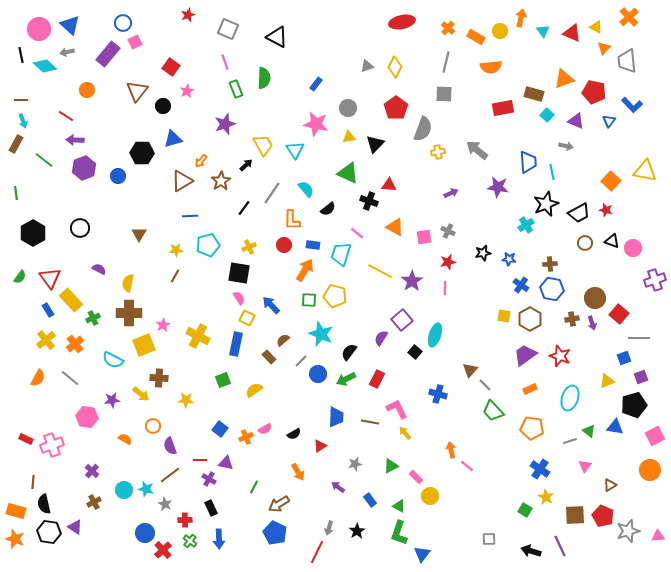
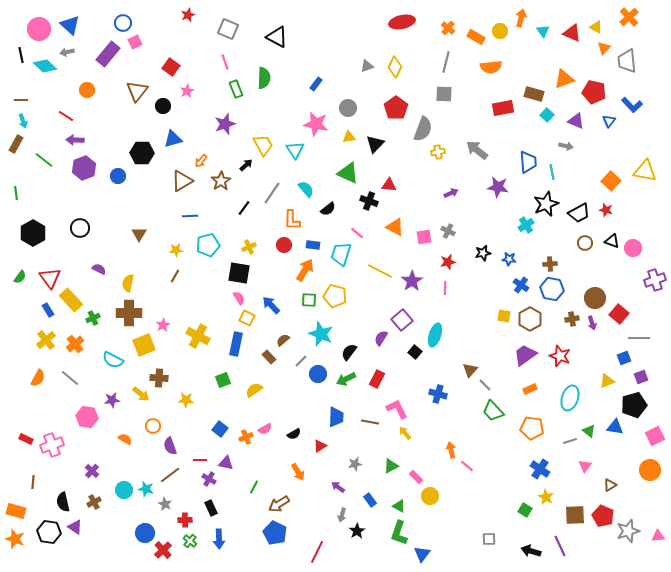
black semicircle at (44, 504): moved 19 px right, 2 px up
gray arrow at (329, 528): moved 13 px right, 13 px up
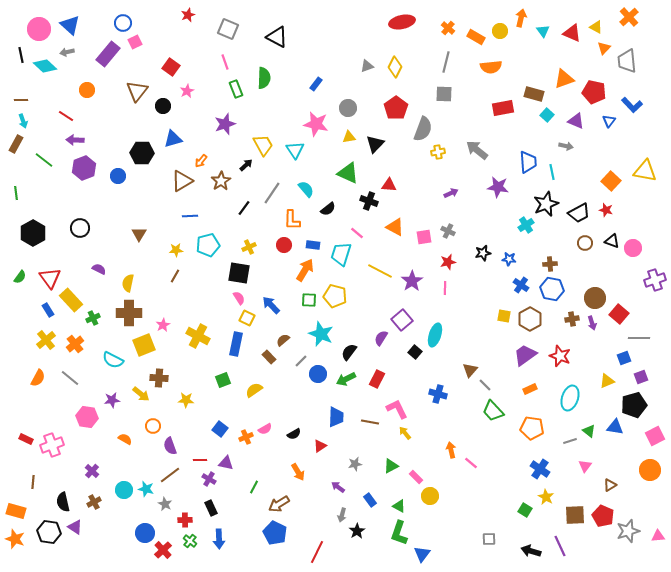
pink line at (467, 466): moved 4 px right, 3 px up
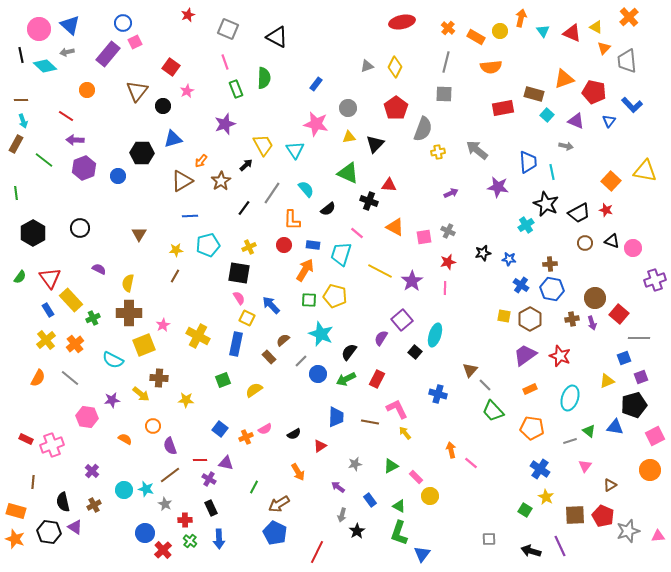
black star at (546, 204): rotated 25 degrees counterclockwise
brown cross at (94, 502): moved 3 px down
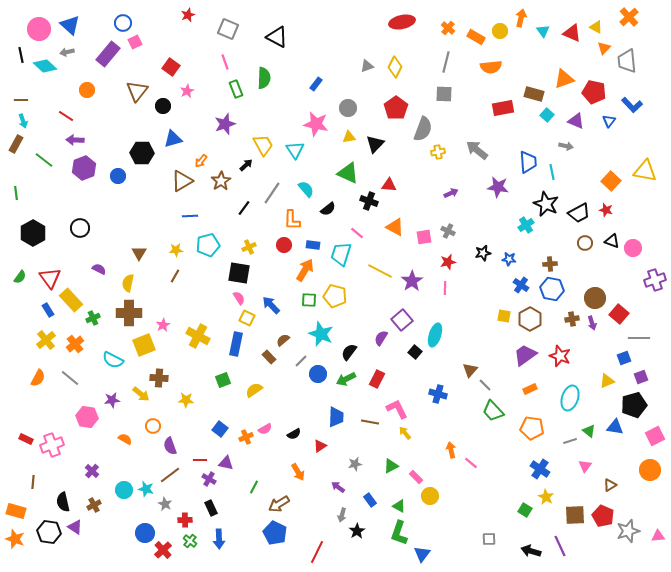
brown triangle at (139, 234): moved 19 px down
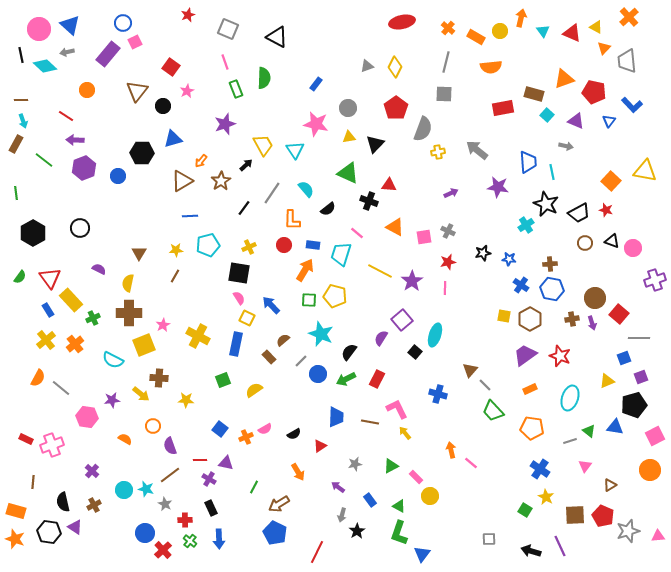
gray line at (70, 378): moved 9 px left, 10 px down
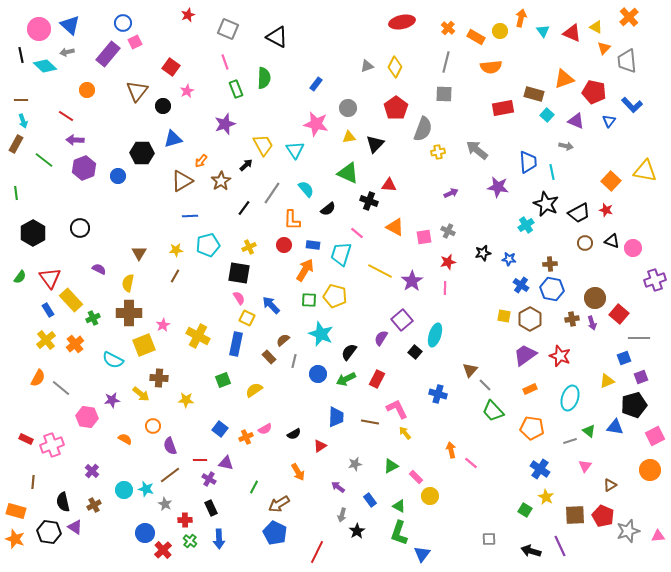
gray line at (301, 361): moved 7 px left; rotated 32 degrees counterclockwise
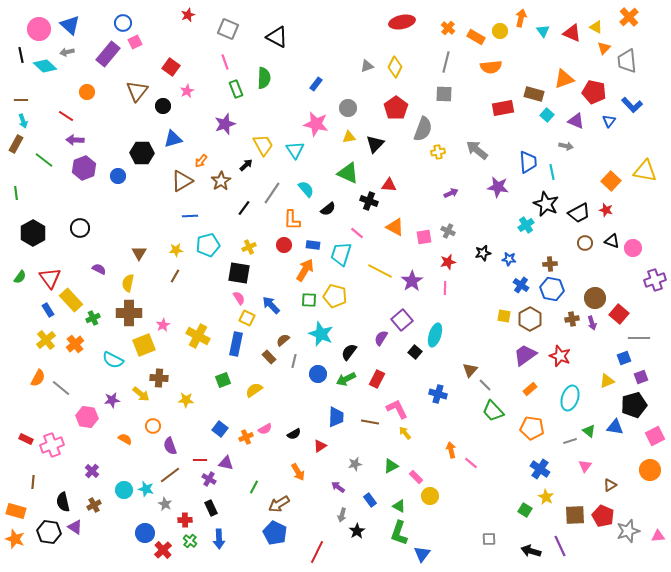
orange circle at (87, 90): moved 2 px down
orange rectangle at (530, 389): rotated 16 degrees counterclockwise
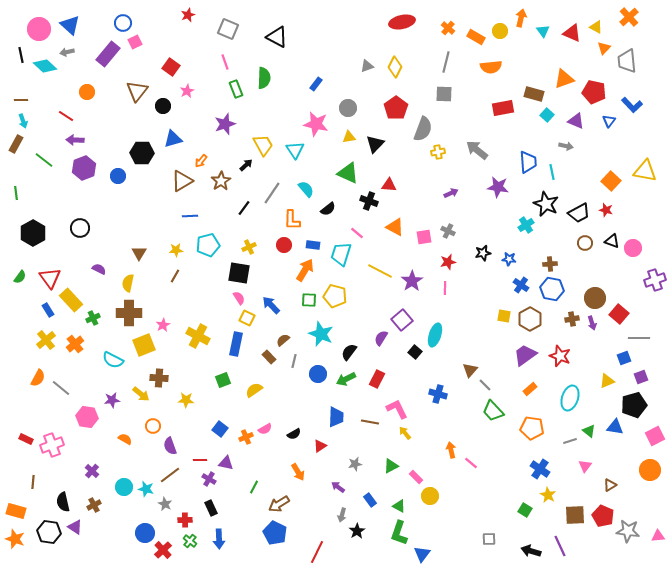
cyan circle at (124, 490): moved 3 px up
yellow star at (546, 497): moved 2 px right, 2 px up
gray star at (628, 531): rotated 25 degrees clockwise
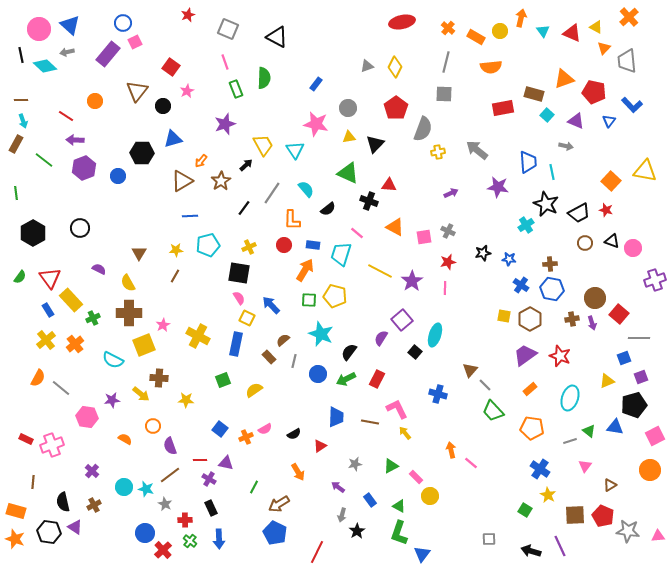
orange circle at (87, 92): moved 8 px right, 9 px down
yellow semicircle at (128, 283): rotated 42 degrees counterclockwise
